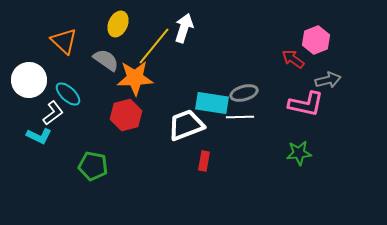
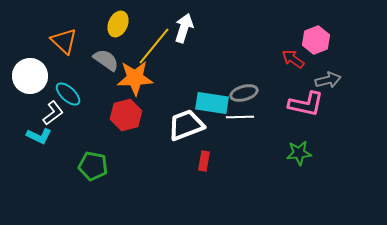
white circle: moved 1 px right, 4 px up
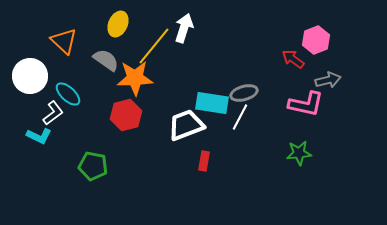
white line: rotated 60 degrees counterclockwise
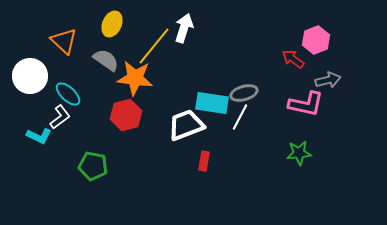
yellow ellipse: moved 6 px left
orange star: rotated 9 degrees clockwise
white L-shape: moved 7 px right, 4 px down
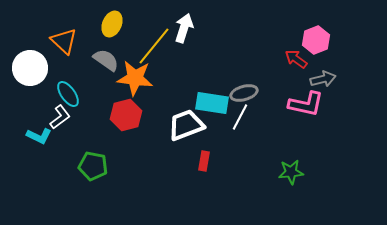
red arrow: moved 3 px right
white circle: moved 8 px up
gray arrow: moved 5 px left, 1 px up
cyan ellipse: rotated 12 degrees clockwise
green star: moved 8 px left, 19 px down
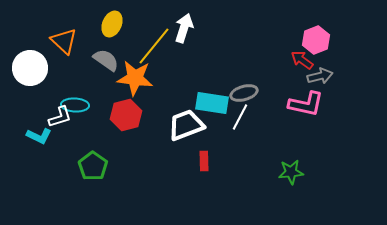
red arrow: moved 6 px right, 1 px down
gray arrow: moved 3 px left, 3 px up
cyan ellipse: moved 7 px right, 11 px down; rotated 52 degrees counterclockwise
white L-shape: rotated 20 degrees clockwise
red rectangle: rotated 12 degrees counterclockwise
green pentagon: rotated 24 degrees clockwise
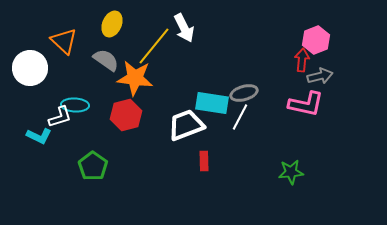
white arrow: rotated 136 degrees clockwise
red arrow: rotated 60 degrees clockwise
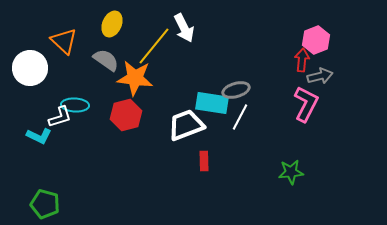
gray ellipse: moved 8 px left, 3 px up
pink L-shape: rotated 75 degrees counterclockwise
green pentagon: moved 48 px left, 38 px down; rotated 20 degrees counterclockwise
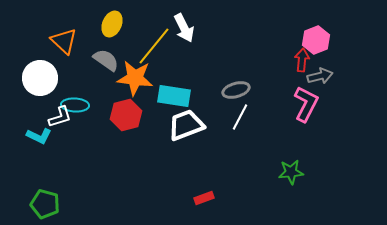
white circle: moved 10 px right, 10 px down
cyan rectangle: moved 38 px left, 7 px up
red rectangle: moved 37 px down; rotated 72 degrees clockwise
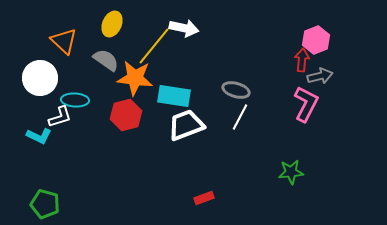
white arrow: rotated 52 degrees counterclockwise
gray ellipse: rotated 32 degrees clockwise
cyan ellipse: moved 5 px up
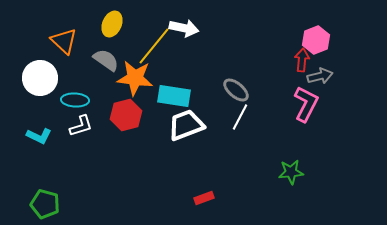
gray ellipse: rotated 24 degrees clockwise
white L-shape: moved 21 px right, 9 px down
